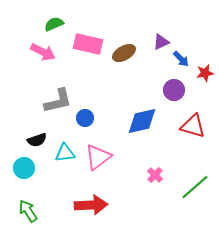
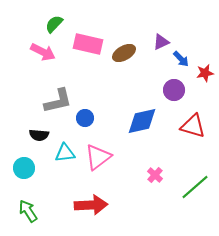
green semicircle: rotated 24 degrees counterclockwise
black semicircle: moved 2 px right, 5 px up; rotated 24 degrees clockwise
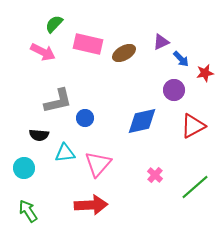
red triangle: rotated 44 degrees counterclockwise
pink triangle: moved 7 px down; rotated 12 degrees counterclockwise
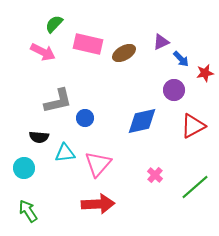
black semicircle: moved 2 px down
red arrow: moved 7 px right, 1 px up
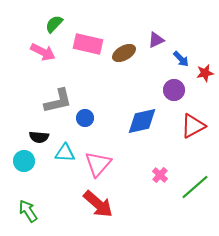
purple triangle: moved 5 px left, 2 px up
cyan triangle: rotated 10 degrees clockwise
cyan circle: moved 7 px up
pink cross: moved 5 px right
red arrow: rotated 44 degrees clockwise
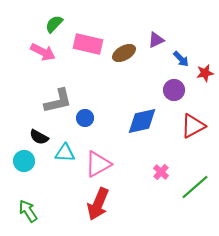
black semicircle: rotated 24 degrees clockwise
pink triangle: rotated 20 degrees clockwise
pink cross: moved 1 px right, 3 px up
red arrow: rotated 72 degrees clockwise
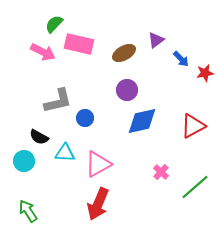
purple triangle: rotated 12 degrees counterclockwise
pink rectangle: moved 9 px left
purple circle: moved 47 px left
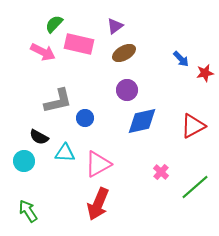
purple triangle: moved 41 px left, 14 px up
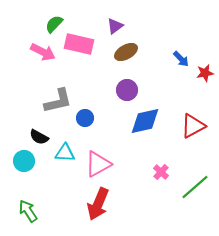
brown ellipse: moved 2 px right, 1 px up
blue diamond: moved 3 px right
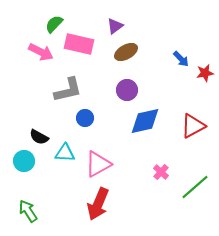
pink arrow: moved 2 px left
gray L-shape: moved 10 px right, 11 px up
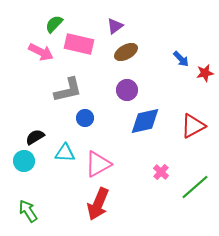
black semicircle: moved 4 px left; rotated 120 degrees clockwise
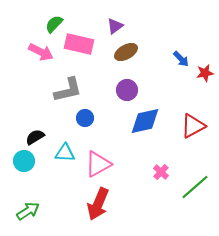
green arrow: rotated 90 degrees clockwise
